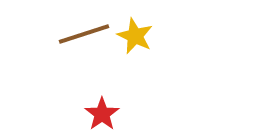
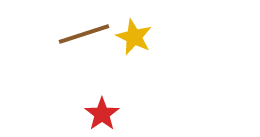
yellow star: moved 1 px left, 1 px down
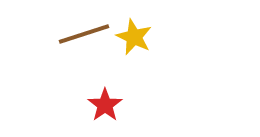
red star: moved 3 px right, 9 px up
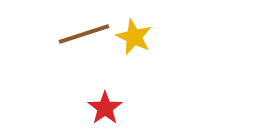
red star: moved 3 px down
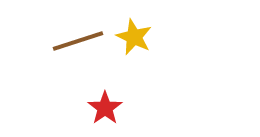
brown line: moved 6 px left, 7 px down
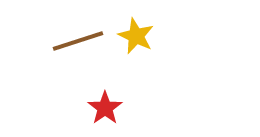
yellow star: moved 2 px right, 1 px up
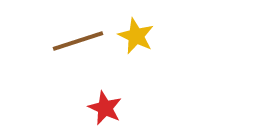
red star: rotated 12 degrees counterclockwise
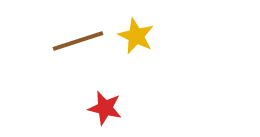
red star: rotated 12 degrees counterclockwise
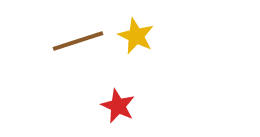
red star: moved 13 px right, 2 px up; rotated 12 degrees clockwise
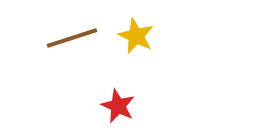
brown line: moved 6 px left, 3 px up
